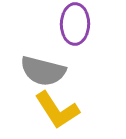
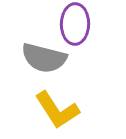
gray semicircle: moved 1 px right, 13 px up
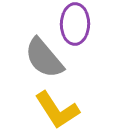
gray semicircle: rotated 36 degrees clockwise
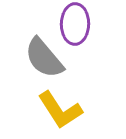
yellow L-shape: moved 3 px right
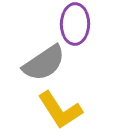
gray semicircle: moved 5 px down; rotated 84 degrees counterclockwise
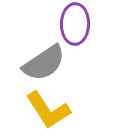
yellow L-shape: moved 12 px left
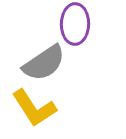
yellow L-shape: moved 14 px left, 2 px up
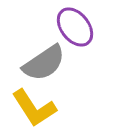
purple ellipse: moved 3 px down; rotated 39 degrees counterclockwise
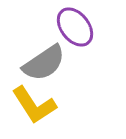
yellow L-shape: moved 3 px up
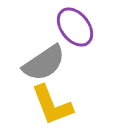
yellow L-shape: moved 18 px right; rotated 12 degrees clockwise
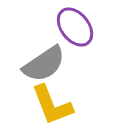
gray semicircle: moved 1 px down
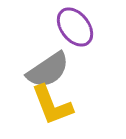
gray semicircle: moved 4 px right, 6 px down
